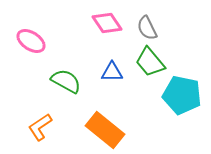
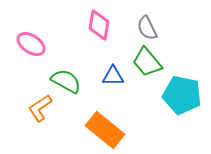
pink diamond: moved 8 px left, 2 px down; rotated 44 degrees clockwise
pink ellipse: moved 3 px down
green trapezoid: moved 3 px left
blue triangle: moved 1 px right, 4 px down
orange L-shape: moved 19 px up
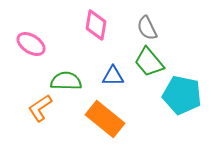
pink diamond: moved 3 px left
green trapezoid: moved 2 px right
green semicircle: rotated 28 degrees counterclockwise
orange rectangle: moved 11 px up
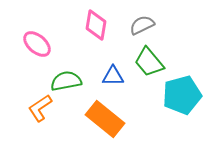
gray semicircle: moved 5 px left, 3 px up; rotated 90 degrees clockwise
pink ellipse: moved 6 px right; rotated 8 degrees clockwise
green semicircle: rotated 12 degrees counterclockwise
cyan pentagon: rotated 27 degrees counterclockwise
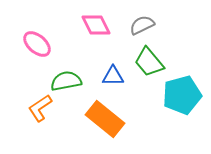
pink diamond: rotated 36 degrees counterclockwise
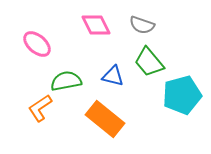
gray semicircle: rotated 135 degrees counterclockwise
blue triangle: rotated 15 degrees clockwise
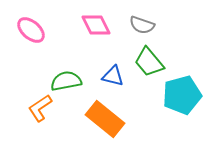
pink ellipse: moved 6 px left, 14 px up
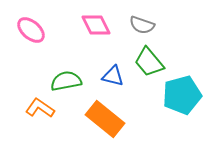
orange L-shape: rotated 68 degrees clockwise
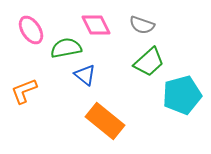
pink ellipse: rotated 16 degrees clockwise
green trapezoid: rotated 92 degrees counterclockwise
blue triangle: moved 28 px left, 1 px up; rotated 25 degrees clockwise
green semicircle: moved 33 px up
orange L-shape: moved 16 px left, 17 px up; rotated 56 degrees counterclockwise
orange rectangle: moved 2 px down
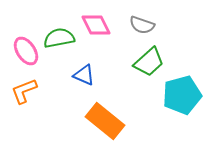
pink ellipse: moved 5 px left, 21 px down
green semicircle: moved 7 px left, 10 px up
blue triangle: moved 1 px left; rotated 15 degrees counterclockwise
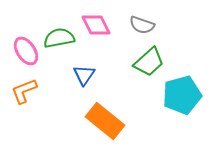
blue triangle: rotated 40 degrees clockwise
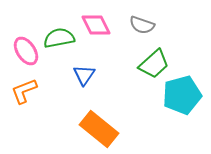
green trapezoid: moved 5 px right, 2 px down
orange rectangle: moved 6 px left, 8 px down
